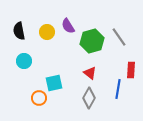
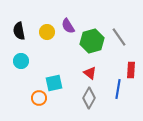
cyan circle: moved 3 px left
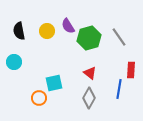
yellow circle: moved 1 px up
green hexagon: moved 3 px left, 3 px up
cyan circle: moved 7 px left, 1 px down
blue line: moved 1 px right
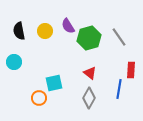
yellow circle: moved 2 px left
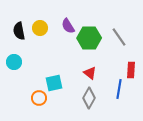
yellow circle: moved 5 px left, 3 px up
green hexagon: rotated 15 degrees clockwise
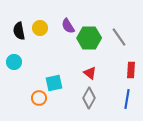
blue line: moved 8 px right, 10 px down
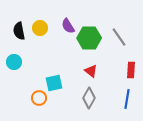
red triangle: moved 1 px right, 2 px up
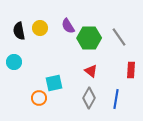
blue line: moved 11 px left
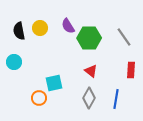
gray line: moved 5 px right
